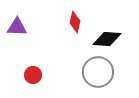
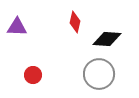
gray circle: moved 1 px right, 2 px down
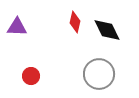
black diamond: moved 9 px up; rotated 60 degrees clockwise
red circle: moved 2 px left, 1 px down
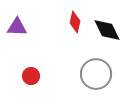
gray circle: moved 3 px left
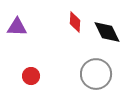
red diamond: rotated 10 degrees counterclockwise
black diamond: moved 2 px down
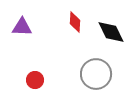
purple triangle: moved 5 px right
black diamond: moved 4 px right
red circle: moved 4 px right, 4 px down
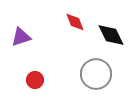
red diamond: rotated 25 degrees counterclockwise
purple triangle: moved 1 px left, 10 px down; rotated 20 degrees counterclockwise
black diamond: moved 3 px down
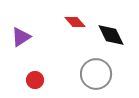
red diamond: rotated 20 degrees counterclockwise
purple triangle: rotated 15 degrees counterclockwise
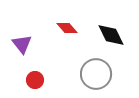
red diamond: moved 8 px left, 6 px down
purple triangle: moved 1 px right, 7 px down; rotated 35 degrees counterclockwise
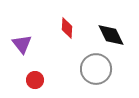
red diamond: rotated 45 degrees clockwise
gray circle: moved 5 px up
